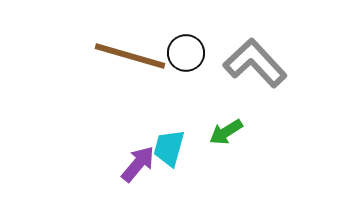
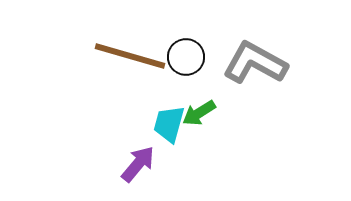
black circle: moved 4 px down
gray L-shape: rotated 18 degrees counterclockwise
green arrow: moved 27 px left, 19 px up
cyan trapezoid: moved 24 px up
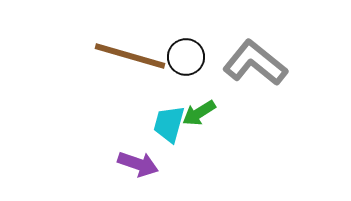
gray L-shape: rotated 10 degrees clockwise
purple arrow: rotated 69 degrees clockwise
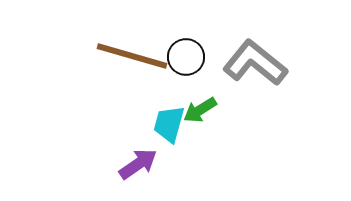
brown line: moved 2 px right
green arrow: moved 1 px right, 3 px up
purple arrow: rotated 54 degrees counterclockwise
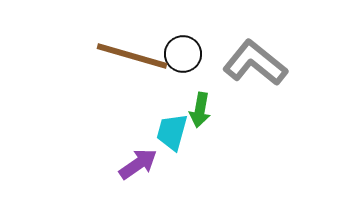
black circle: moved 3 px left, 3 px up
green arrow: rotated 48 degrees counterclockwise
cyan trapezoid: moved 3 px right, 8 px down
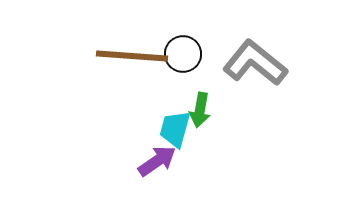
brown line: rotated 12 degrees counterclockwise
cyan trapezoid: moved 3 px right, 3 px up
purple arrow: moved 19 px right, 3 px up
